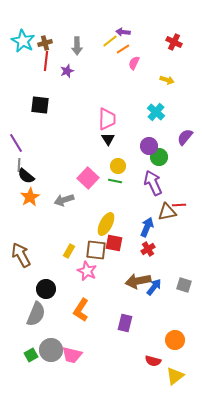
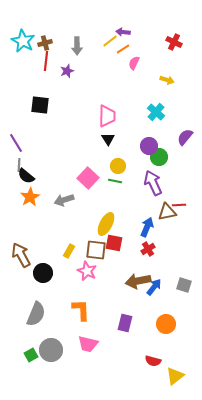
pink trapezoid at (107, 119): moved 3 px up
black circle at (46, 289): moved 3 px left, 16 px up
orange L-shape at (81, 310): rotated 145 degrees clockwise
orange circle at (175, 340): moved 9 px left, 16 px up
pink trapezoid at (72, 355): moved 16 px right, 11 px up
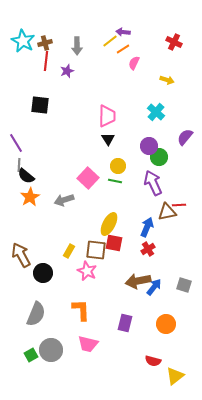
yellow ellipse at (106, 224): moved 3 px right
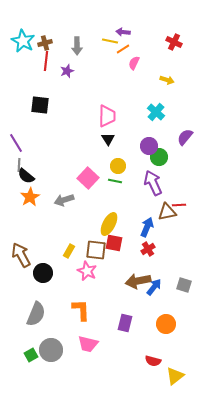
yellow line at (110, 41): rotated 49 degrees clockwise
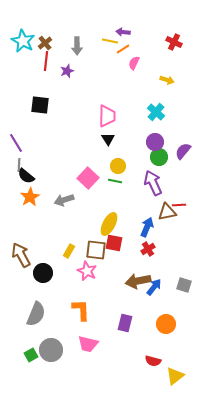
brown cross at (45, 43): rotated 24 degrees counterclockwise
purple semicircle at (185, 137): moved 2 px left, 14 px down
purple circle at (149, 146): moved 6 px right, 4 px up
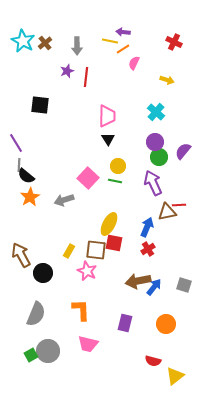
red line at (46, 61): moved 40 px right, 16 px down
gray circle at (51, 350): moved 3 px left, 1 px down
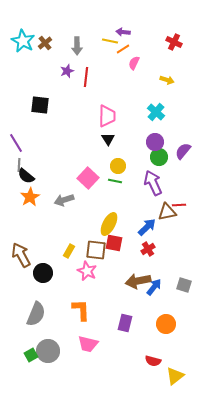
blue arrow at (147, 227): rotated 24 degrees clockwise
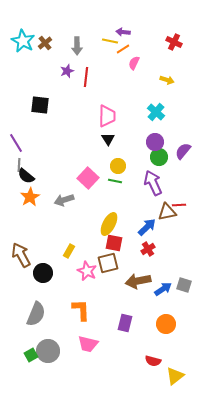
brown square at (96, 250): moved 12 px right, 13 px down; rotated 20 degrees counterclockwise
blue arrow at (154, 287): moved 9 px right, 2 px down; rotated 18 degrees clockwise
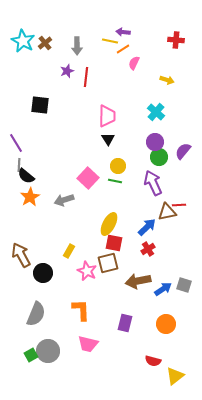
red cross at (174, 42): moved 2 px right, 2 px up; rotated 21 degrees counterclockwise
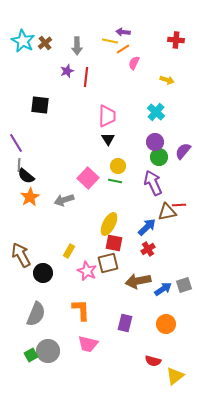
gray square at (184, 285): rotated 35 degrees counterclockwise
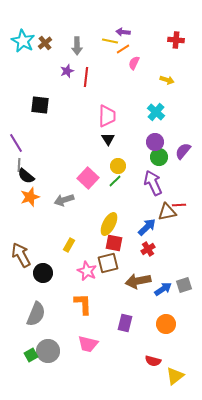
green line at (115, 181): rotated 56 degrees counterclockwise
orange star at (30, 197): rotated 12 degrees clockwise
yellow rectangle at (69, 251): moved 6 px up
orange L-shape at (81, 310): moved 2 px right, 6 px up
